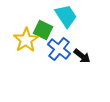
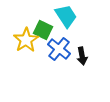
black arrow: rotated 42 degrees clockwise
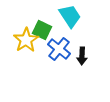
cyan trapezoid: moved 4 px right
green square: moved 1 px left
black arrow: rotated 12 degrees clockwise
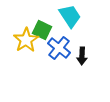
blue cross: moved 1 px up
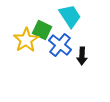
blue cross: moved 1 px right, 3 px up
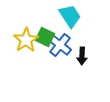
green square: moved 3 px right, 7 px down
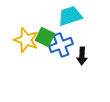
cyan trapezoid: rotated 75 degrees counterclockwise
yellow star: rotated 20 degrees counterclockwise
blue cross: moved 1 px right; rotated 30 degrees clockwise
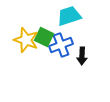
cyan trapezoid: moved 1 px left
green square: moved 1 px left
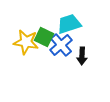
cyan trapezoid: moved 8 px down
yellow star: moved 2 px down; rotated 10 degrees counterclockwise
blue cross: rotated 20 degrees counterclockwise
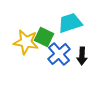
cyan trapezoid: moved 1 px right, 1 px up
blue cross: moved 2 px left, 9 px down
